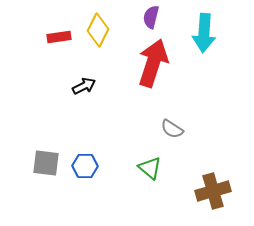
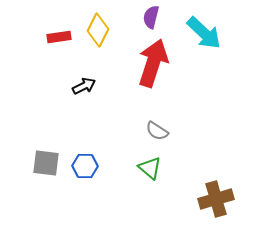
cyan arrow: rotated 51 degrees counterclockwise
gray semicircle: moved 15 px left, 2 px down
brown cross: moved 3 px right, 8 px down
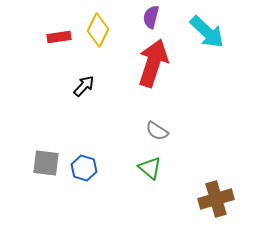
cyan arrow: moved 3 px right, 1 px up
black arrow: rotated 20 degrees counterclockwise
blue hexagon: moved 1 px left, 2 px down; rotated 15 degrees clockwise
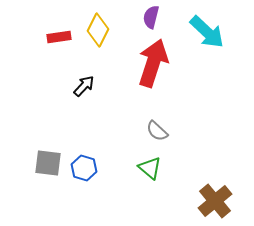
gray semicircle: rotated 10 degrees clockwise
gray square: moved 2 px right
brown cross: moved 1 px left, 2 px down; rotated 24 degrees counterclockwise
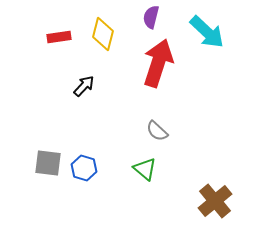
yellow diamond: moved 5 px right, 4 px down; rotated 12 degrees counterclockwise
red arrow: moved 5 px right
green triangle: moved 5 px left, 1 px down
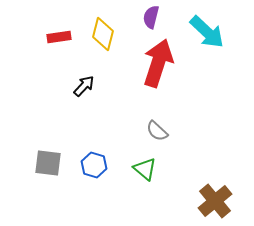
blue hexagon: moved 10 px right, 3 px up
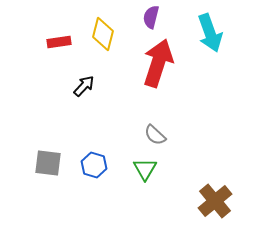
cyan arrow: moved 3 px right, 1 px down; rotated 27 degrees clockwise
red rectangle: moved 5 px down
gray semicircle: moved 2 px left, 4 px down
green triangle: rotated 20 degrees clockwise
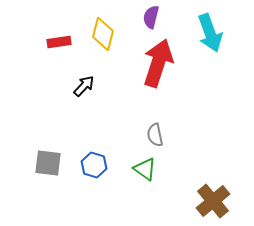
gray semicircle: rotated 35 degrees clockwise
green triangle: rotated 25 degrees counterclockwise
brown cross: moved 2 px left
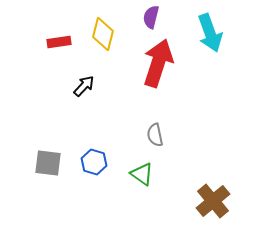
blue hexagon: moved 3 px up
green triangle: moved 3 px left, 5 px down
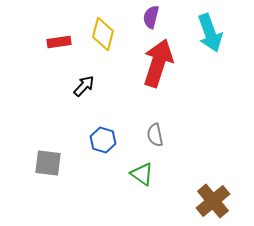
blue hexagon: moved 9 px right, 22 px up
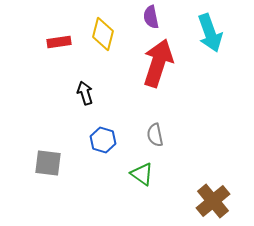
purple semicircle: rotated 25 degrees counterclockwise
black arrow: moved 1 px right, 7 px down; rotated 60 degrees counterclockwise
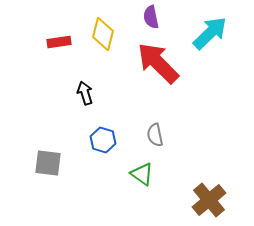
cyan arrow: rotated 114 degrees counterclockwise
red arrow: rotated 63 degrees counterclockwise
brown cross: moved 4 px left, 1 px up
